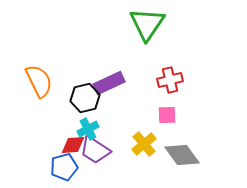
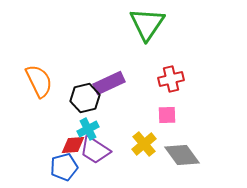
red cross: moved 1 px right, 1 px up
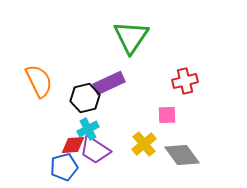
green triangle: moved 16 px left, 13 px down
red cross: moved 14 px right, 2 px down
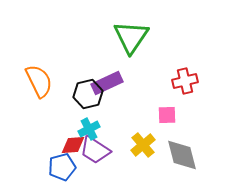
purple rectangle: moved 2 px left
black hexagon: moved 3 px right, 4 px up
cyan cross: moved 1 px right
yellow cross: moved 1 px left, 1 px down
gray diamond: rotated 21 degrees clockwise
blue pentagon: moved 2 px left
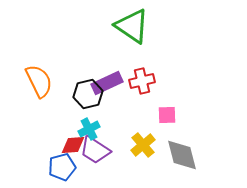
green triangle: moved 1 px right, 11 px up; rotated 30 degrees counterclockwise
red cross: moved 43 px left
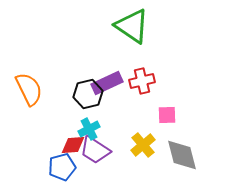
orange semicircle: moved 10 px left, 8 px down
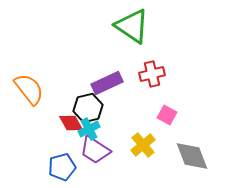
red cross: moved 10 px right, 7 px up
orange semicircle: rotated 12 degrees counterclockwise
black hexagon: moved 14 px down
pink square: rotated 30 degrees clockwise
red diamond: moved 2 px left, 22 px up; rotated 65 degrees clockwise
gray diamond: moved 10 px right, 1 px down; rotated 6 degrees counterclockwise
